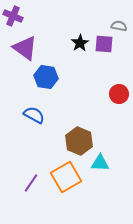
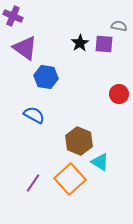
cyan triangle: moved 1 px up; rotated 30 degrees clockwise
orange square: moved 4 px right, 2 px down; rotated 12 degrees counterclockwise
purple line: moved 2 px right
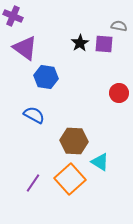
red circle: moved 1 px up
brown hexagon: moved 5 px left; rotated 20 degrees counterclockwise
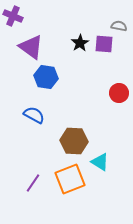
purple triangle: moved 6 px right, 1 px up
orange square: rotated 20 degrees clockwise
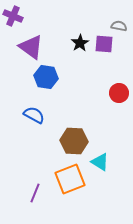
purple line: moved 2 px right, 10 px down; rotated 12 degrees counterclockwise
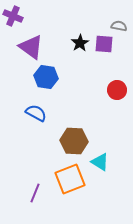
red circle: moved 2 px left, 3 px up
blue semicircle: moved 2 px right, 2 px up
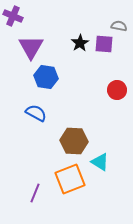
purple triangle: rotated 24 degrees clockwise
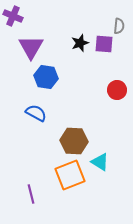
gray semicircle: rotated 84 degrees clockwise
black star: rotated 12 degrees clockwise
orange square: moved 4 px up
purple line: moved 4 px left, 1 px down; rotated 36 degrees counterclockwise
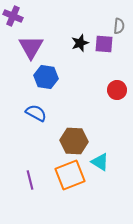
purple line: moved 1 px left, 14 px up
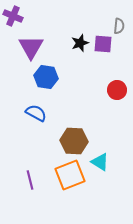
purple square: moved 1 px left
